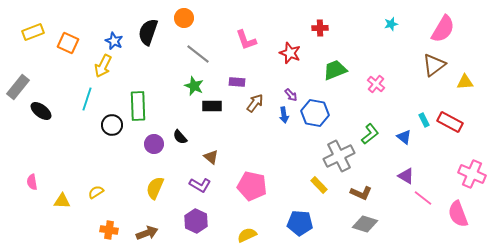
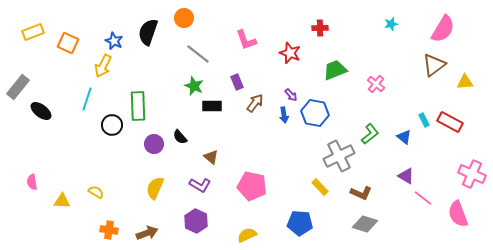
purple rectangle at (237, 82): rotated 63 degrees clockwise
yellow rectangle at (319, 185): moved 1 px right, 2 px down
yellow semicircle at (96, 192): rotated 63 degrees clockwise
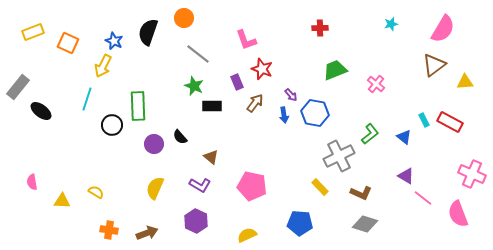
red star at (290, 53): moved 28 px left, 16 px down
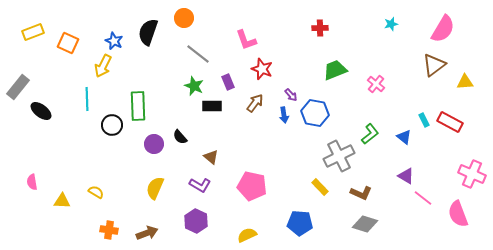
purple rectangle at (237, 82): moved 9 px left
cyan line at (87, 99): rotated 20 degrees counterclockwise
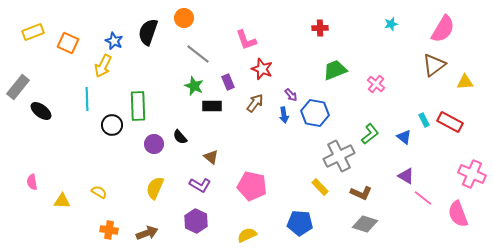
yellow semicircle at (96, 192): moved 3 px right
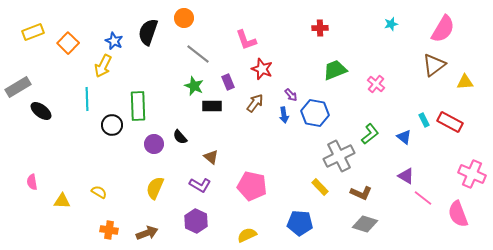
orange square at (68, 43): rotated 20 degrees clockwise
gray rectangle at (18, 87): rotated 20 degrees clockwise
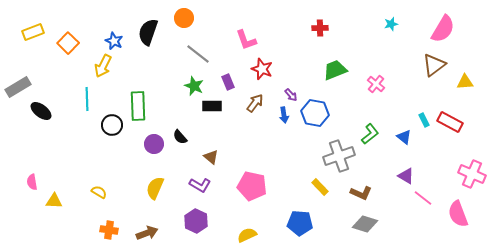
gray cross at (339, 156): rotated 8 degrees clockwise
yellow triangle at (62, 201): moved 8 px left
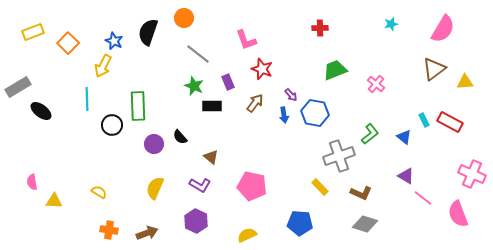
brown triangle at (434, 65): moved 4 px down
